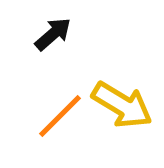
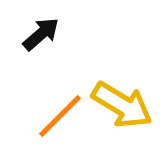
black arrow: moved 12 px left
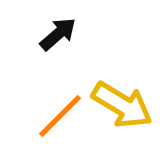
black arrow: moved 17 px right
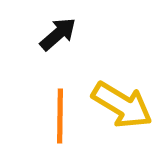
orange line: rotated 44 degrees counterclockwise
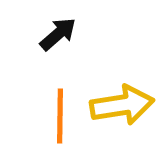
yellow arrow: rotated 40 degrees counterclockwise
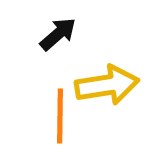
yellow arrow: moved 15 px left, 20 px up
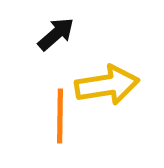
black arrow: moved 2 px left
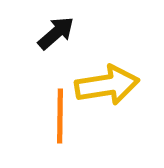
black arrow: moved 1 px up
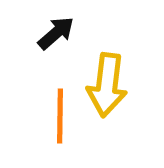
yellow arrow: rotated 106 degrees clockwise
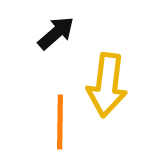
orange line: moved 6 px down
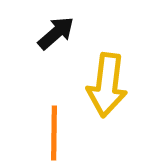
orange line: moved 6 px left, 11 px down
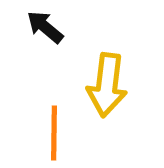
black arrow: moved 11 px left, 6 px up; rotated 99 degrees counterclockwise
